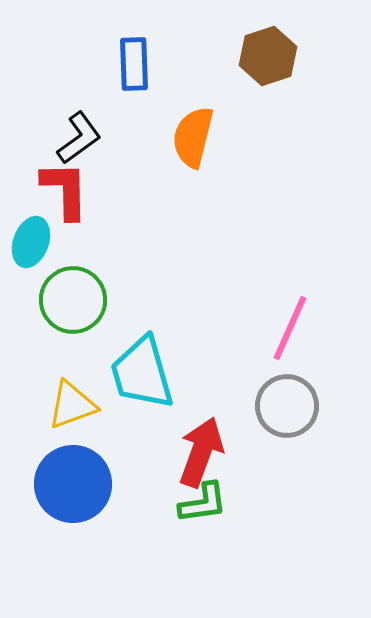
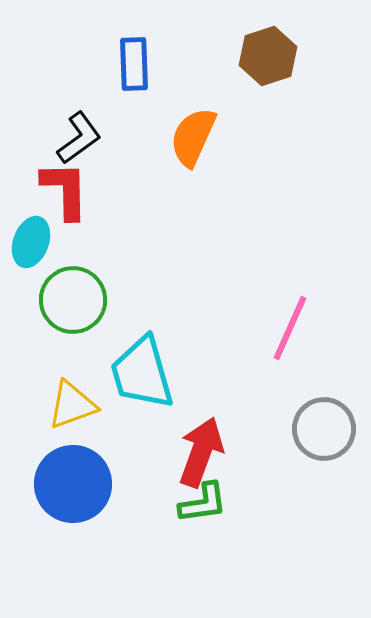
orange semicircle: rotated 10 degrees clockwise
gray circle: moved 37 px right, 23 px down
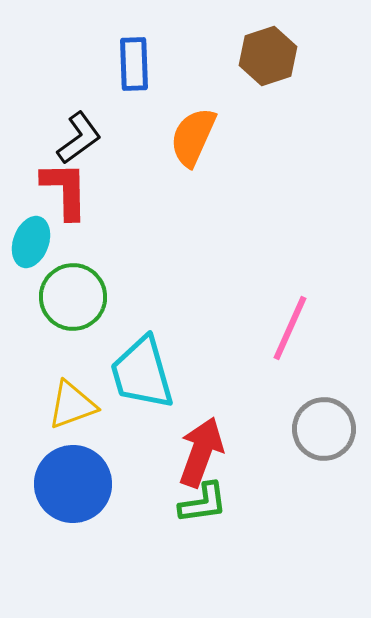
green circle: moved 3 px up
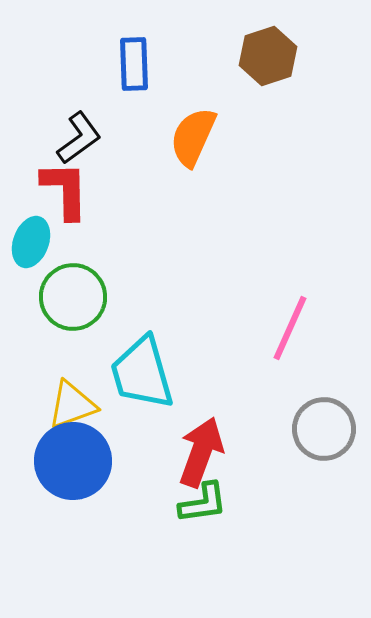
blue circle: moved 23 px up
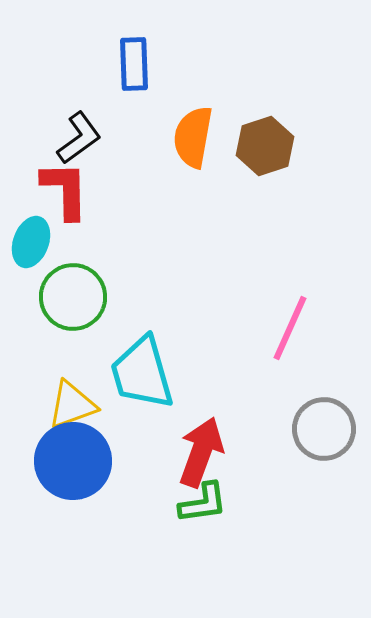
brown hexagon: moved 3 px left, 90 px down
orange semicircle: rotated 14 degrees counterclockwise
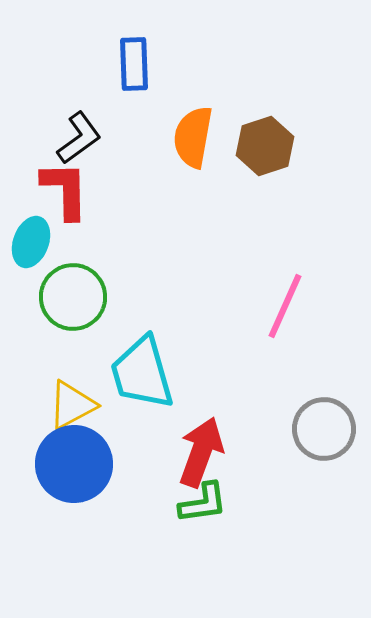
pink line: moved 5 px left, 22 px up
yellow triangle: rotated 8 degrees counterclockwise
blue circle: moved 1 px right, 3 px down
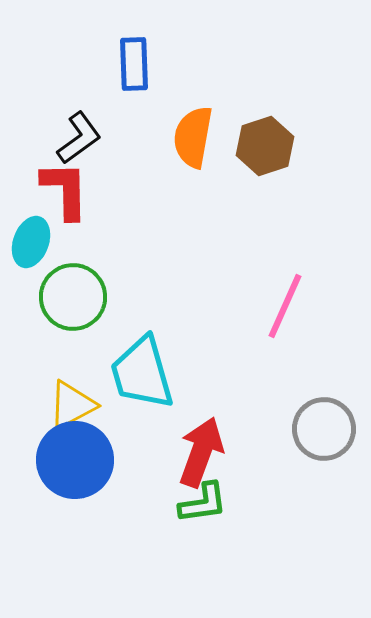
blue circle: moved 1 px right, 4 px up
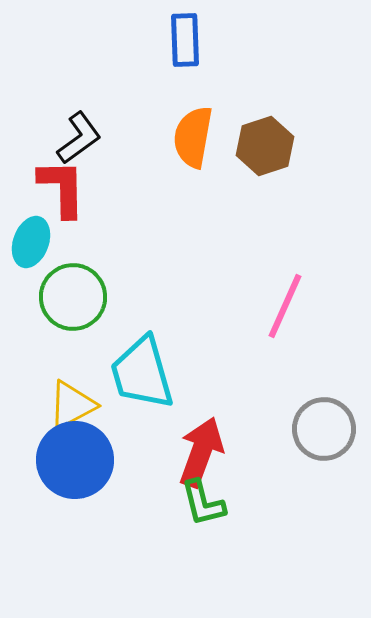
blue rectangle: moved 51 px right, 24 px up
red L-shape: moved 3 px left, 2 px up
green L-shape: rotated 84 degrees clockwise
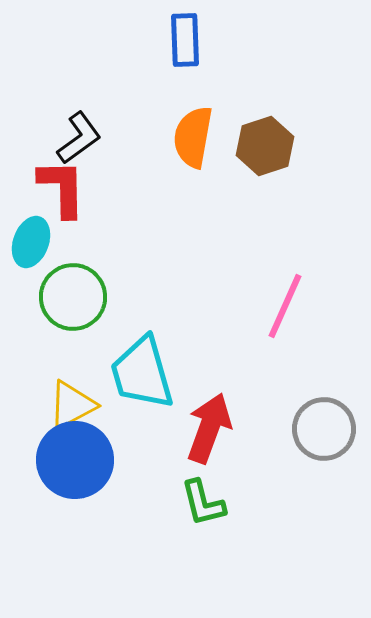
red arrow: moved 8 px right, 24 px up
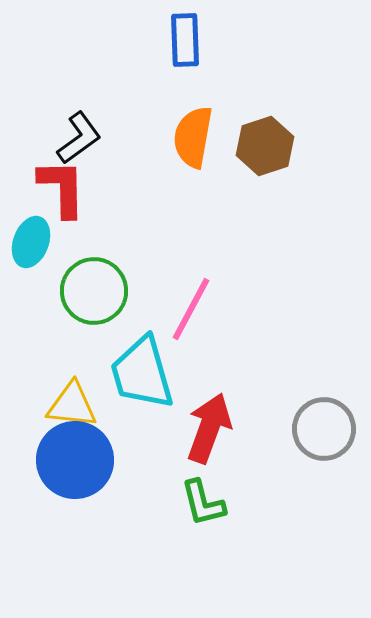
green circle: moved 21 px right, 6 px up
pink line: moved 94 px left, 3 px down; rotated 4 degrees clockwise
yellow triangle: rotated 34 degrees clockwise
